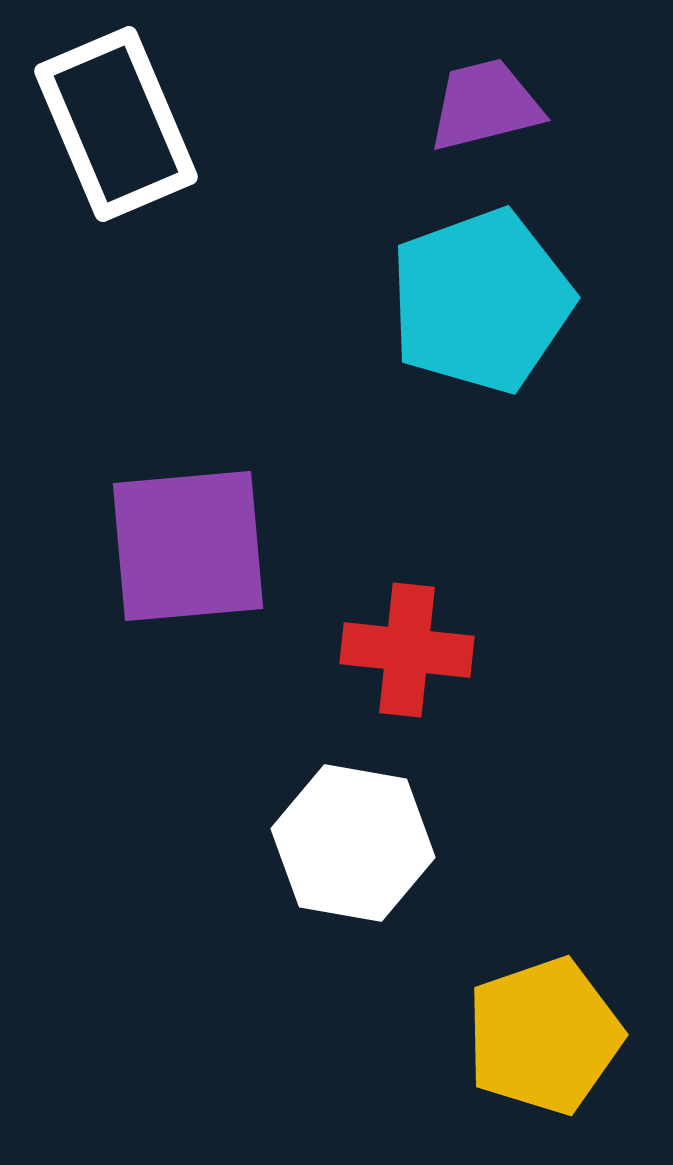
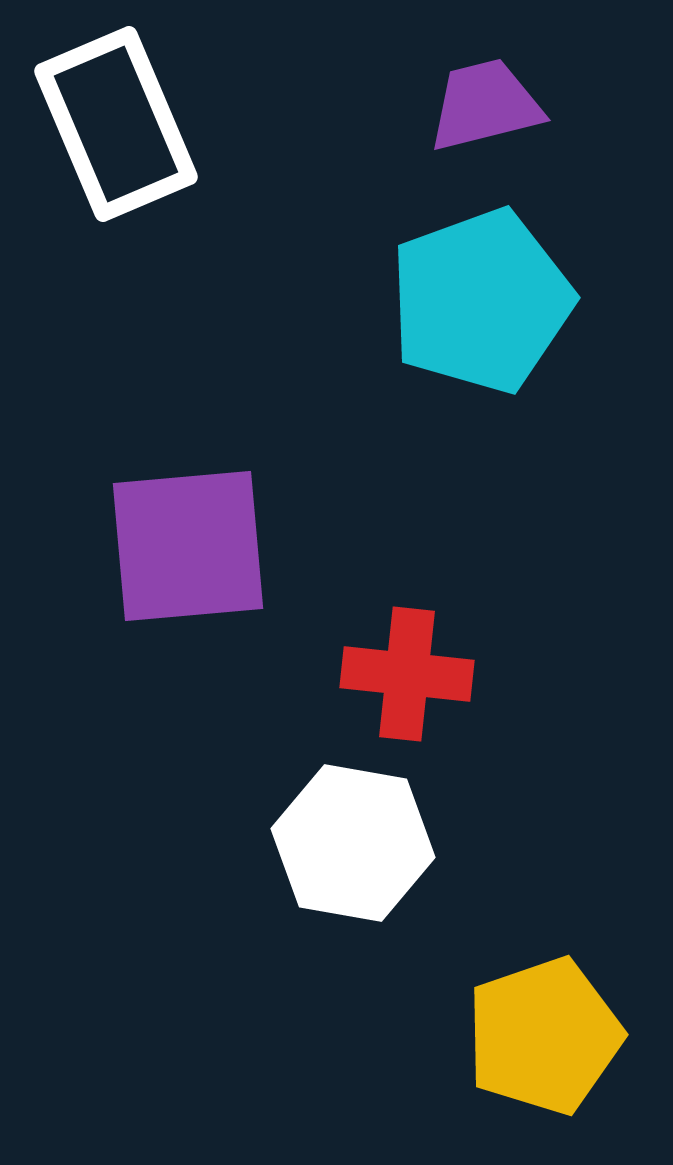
red cross: moved 24 px down
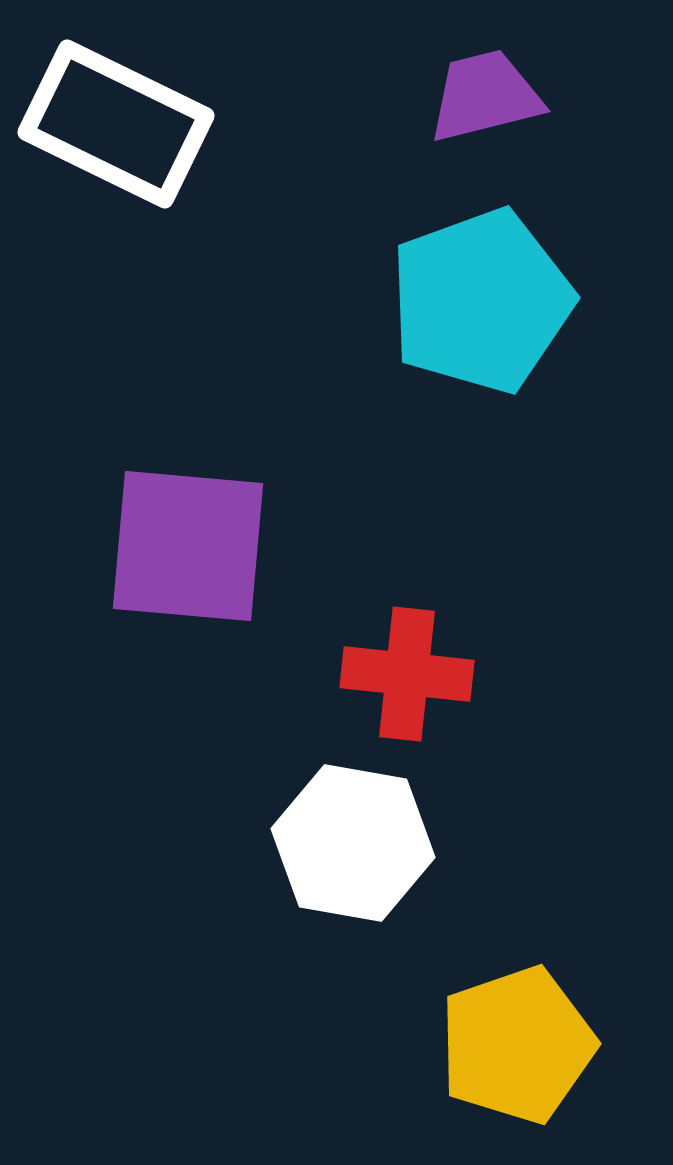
purple trapezoid: moved 9 px up
white rectangle: rotated 41 degrees counterclockwise
purple square: rotated 10 degrees clockwise
yellow pentagon: moved 27 px left, 9 px down
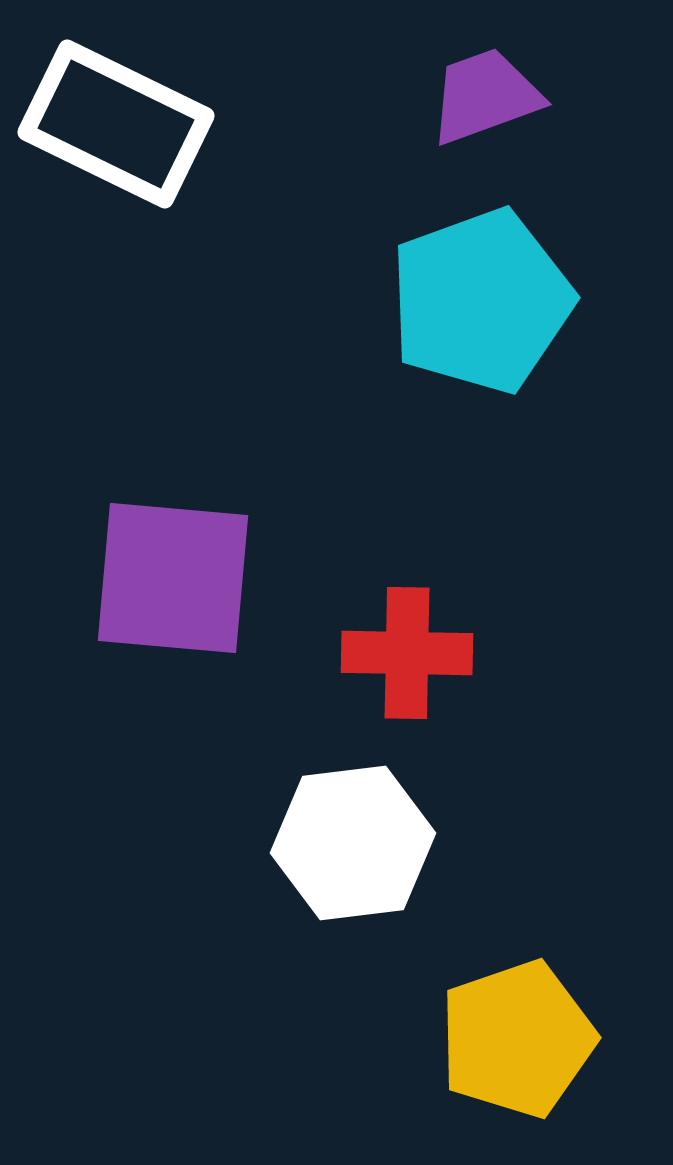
purple trapezoid: rotated 6 degrees counterclockwise
purple square: moved 15 px left, 32 px down
red cross: moved 21 px up; rotated 5 degrees counterclockwise
white hexagon: rotated 17 degrees counterclockwise
yellow pentagon: moved 6 px up
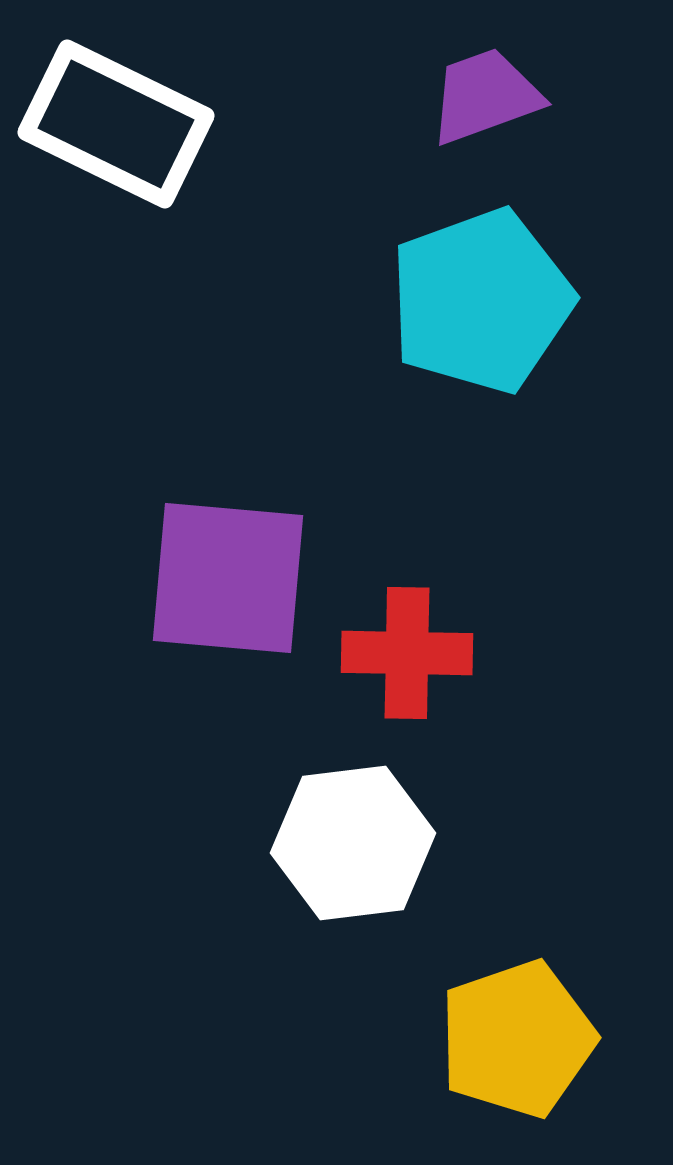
purple square: moved 55 px right
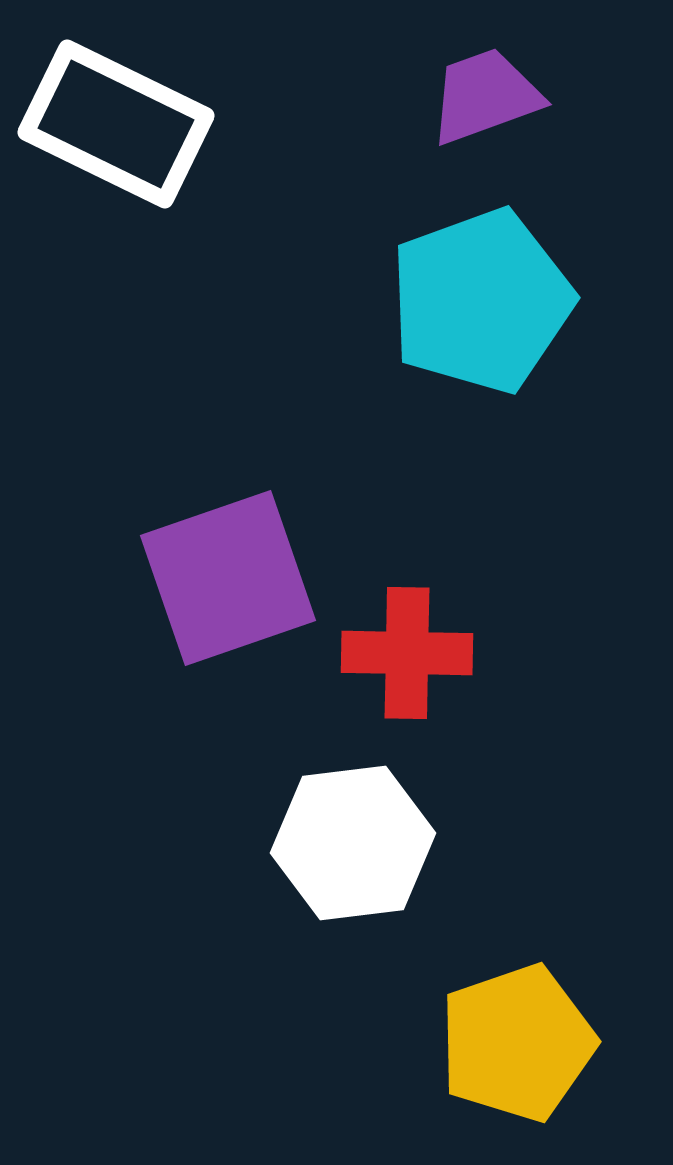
purple square: rotated 24 degrees counterclockwise
yellow pentagon: moved 4 px down
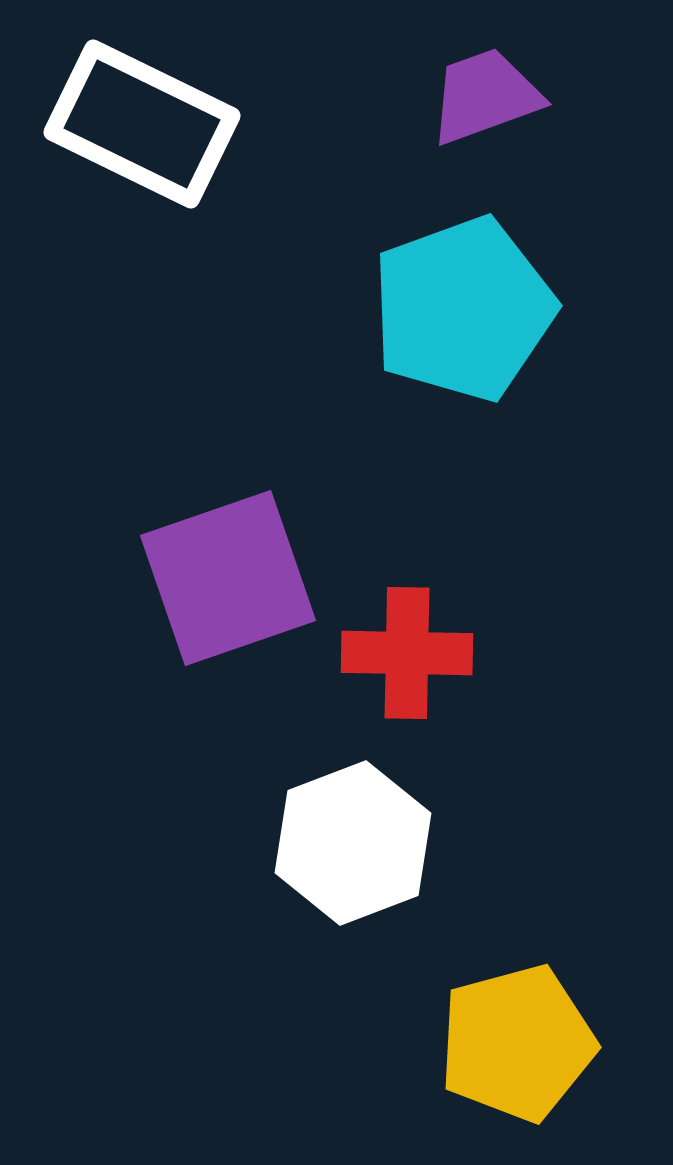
white rectangle: moved 26 px right
cyan pentagon: moved 18 px left, 8 px down
white hexagon: rotated 14 degrees counterclockwise
yellow pentagon: rotated 4 degrees clockwise
